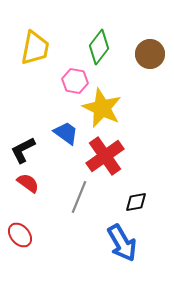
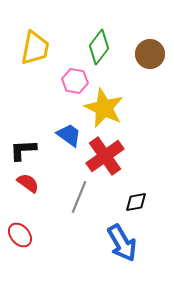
yellow star: moved 2 px right
blue trapezoid: moved 3 px right, 2 px down
black L-shape: rotated 24 degrees clockwise
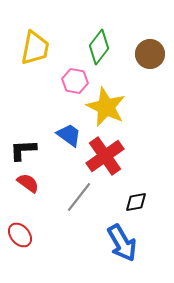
yellow star: moved 2 px right, 1 px up
gray line: rotated 16 degrees clockwise
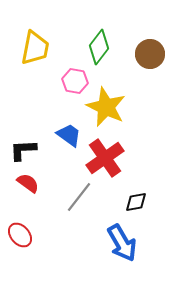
red cross: moved 2 px down
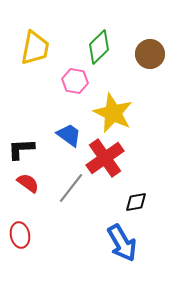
green diamond: rotated 8 degrees clockwise
yellow star: moved 7 px right, 6 px down
black L-shape: moved 2 px left, 1 px up
gray line: moved 8 px left, 9 px up
red ellipse: rotated 30 degrees clockwise
